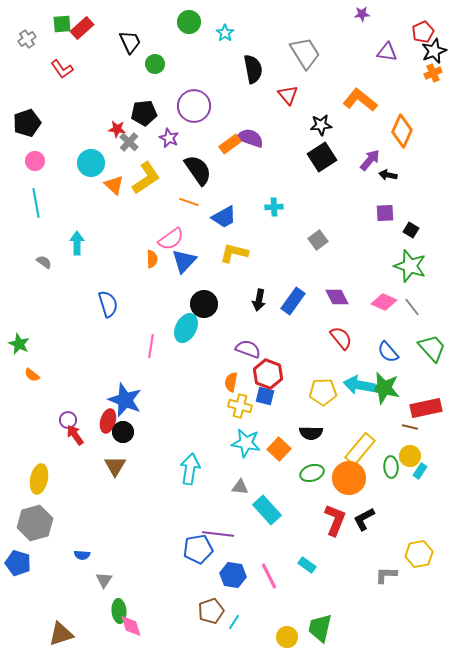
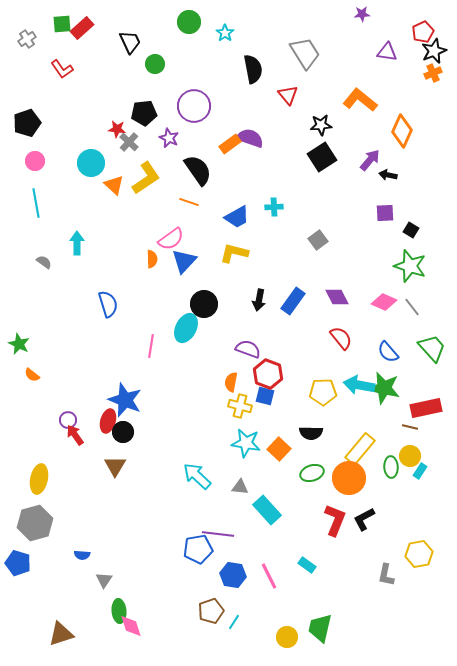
blue trapezoid at (224, 217): moved 13 px right
cyan arrow at (190, 469): moved 7 px right, 7 px down; rotated 56 degrees counterclockwise
gray L-shape at (386, 575): rotated 80 degrees counterclockwise
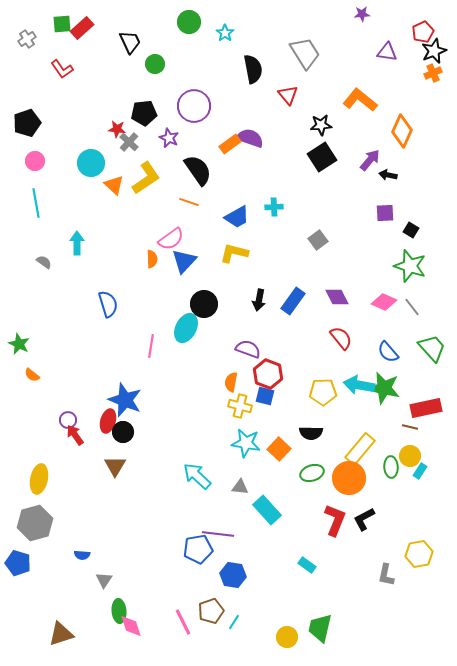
pink line at (269, 576): moved 86 px left, 46 px down
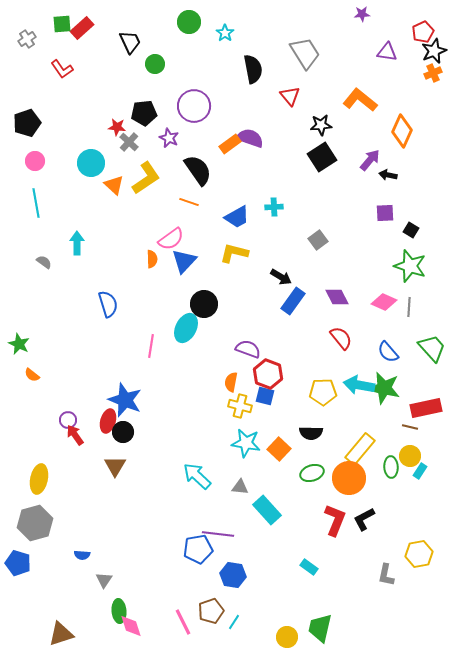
red triangle at (288, 95): moved 2 px right, 1 px down
red star at (117, 129): moved 2 px up
black arrow at (259, 300): moved 22 px right, 23 px up; rotated 70 degrees counterclockwise
gray line at (412, 307): moved 3 px left; rotated 42 degrees clockwise
cyan rectangle at (307, 565): moved 2 px right, 2 px down
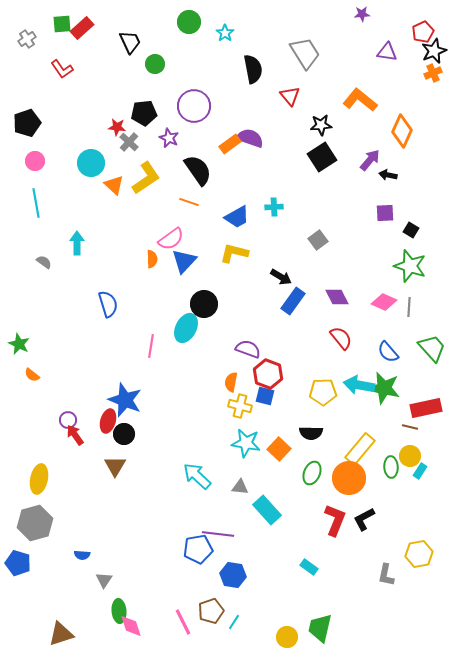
black circle at (123, 432): moved 1 px right, 2 px down
green ellipse at (312, 473): rotated 50 degrees counterclockwise
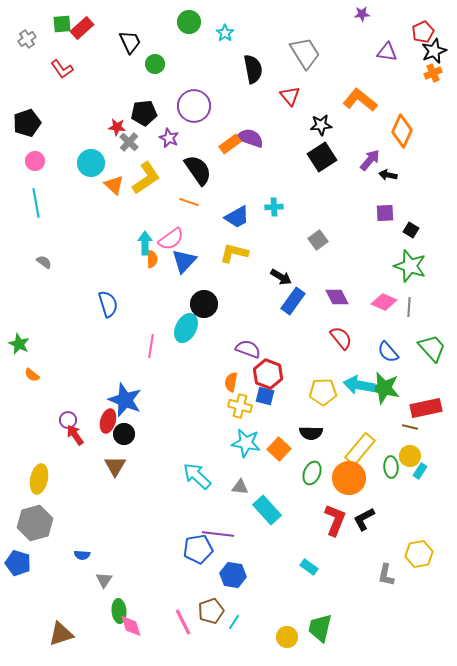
cyan arrow at (77, 243): moved 68 px right
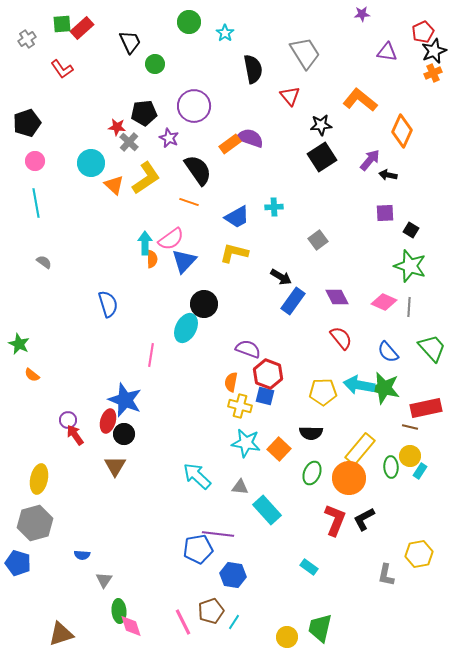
pink line at (151, 346): moved 9 px down
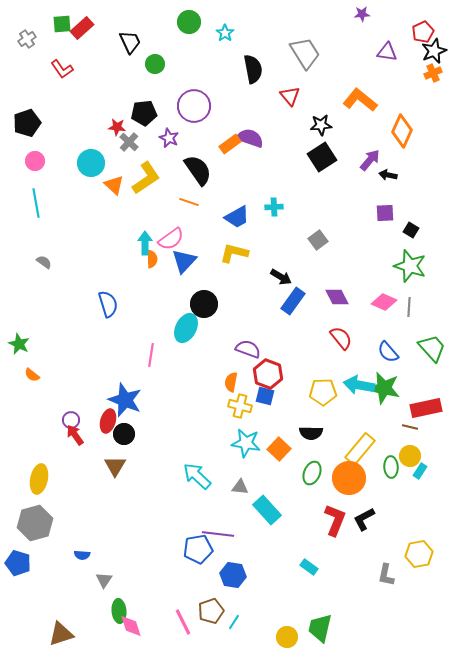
purple circle at (68, 420): moved 3 px right
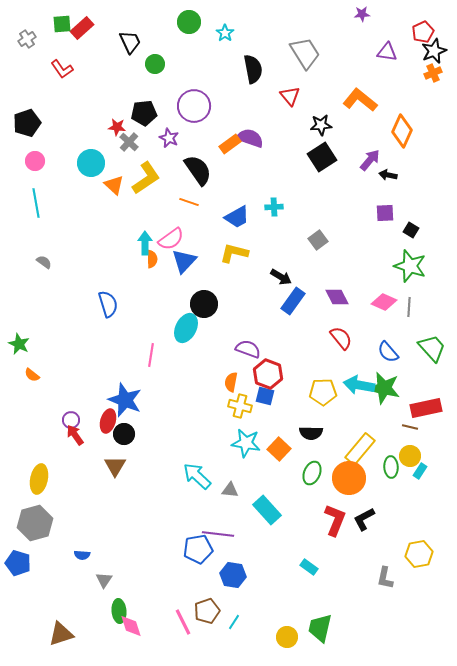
gray triangle at (240, 487): moved 10 px left, 3 px down
gray L-shape at (386, 575): moved 1 px left, 3 px down
brown pentagon at (211, 611): moved 4 px left
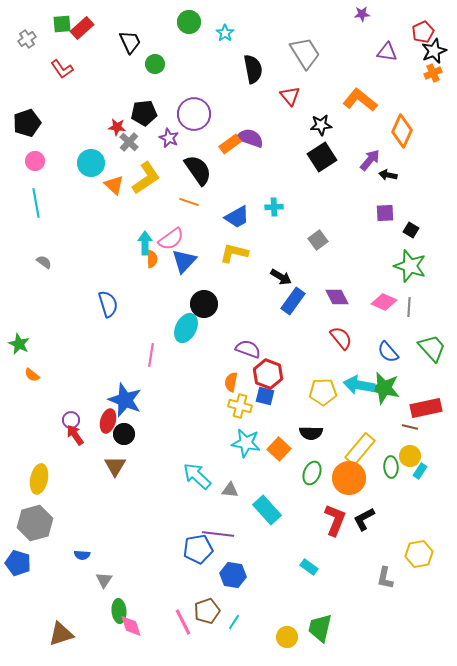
purple circle at (194, 106): moved 8 px down
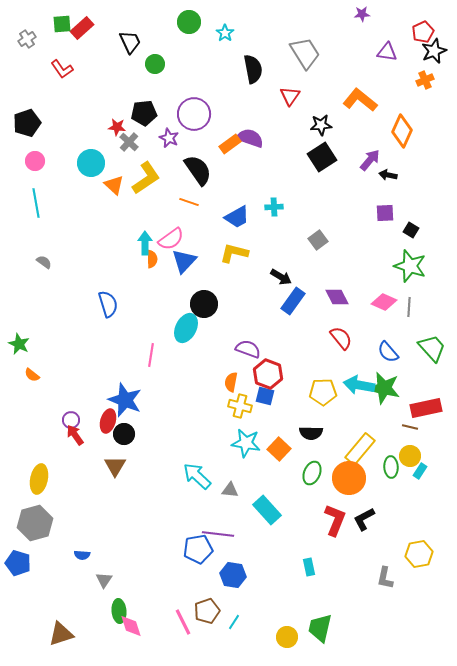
orange cross at (433, 73): moved 8 px left, 7 px down
red triangle at (290, 96): rotated 15 degrees clockwise
cyan rectangle at (309, 567): rotated 42 degrees clockwise
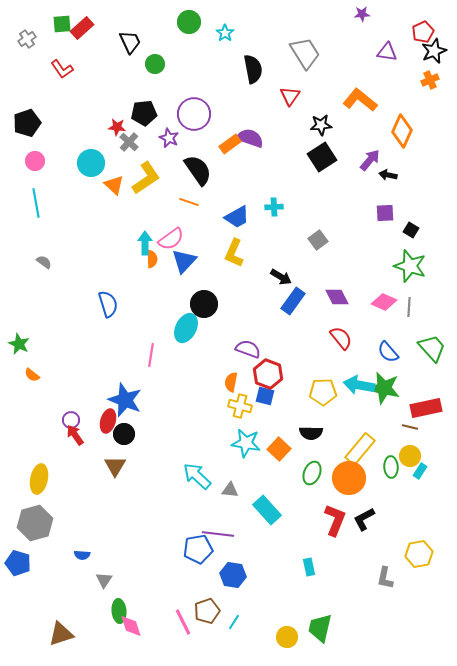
orange cross at (425, 80): moved 5 px right
yellow L-shape at (234, 253): rotated 80 degrees counterclockwise
